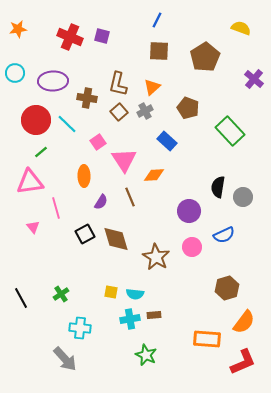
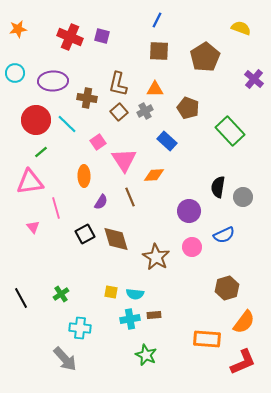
orange triangle at (152, 87): moved 3 px right, 2 px down; rotated 42 degrees clockwise
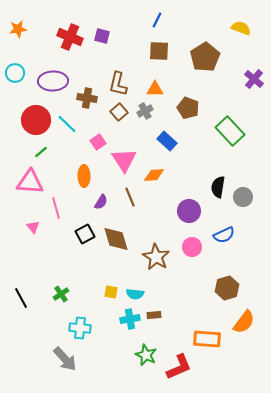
pink triangle at (30, 182): rotated 12 degrees clockwise
red L-shape at (243, 362): moved 64 px left, 5 px down
